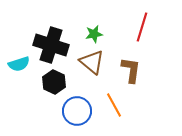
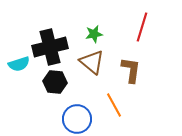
black cross: moved 1 px left, 2 px down; rotated 32 degrees counterclockwise
black hexagon: moved 1 px right; rotated 20 degrees counterclockwise
blue circle: moved 8 px down
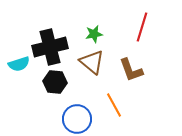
brown L-shape: rotated 152 degrees clockwise
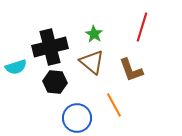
green star: rotated 30 degrees counterclockwise
cyan semicircle: moved 3 px left, 3 px down
blue circle: moved 1 px up
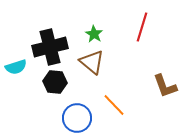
brown L-shape: moved 34 px right, 16 px down
orange line: rotated 15 degrees counterclockwise
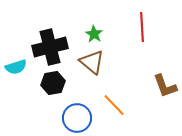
red line: rotated 20 degrees counterclockwise
black hexagon: moved 2 px left, 1 px down; rotated 15 degrees counterclockwise
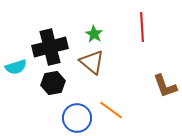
orange line: moved 3 px left, 5 px down; rotated 10 degrees counterclockwise
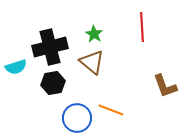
orange line: rotated 15 degrees counterclockwise
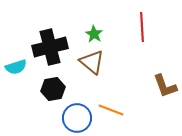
black hexagon: moved 6 px down
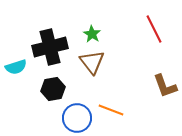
red line: moved 12 px right, 2 px down; rotated 24 degrees counterclockwise
green star: moved 2 px left
brown triangle: rotated 12 degrees clockwise
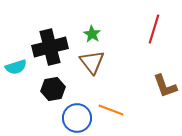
red line: rotated 44 degrees clockwise
